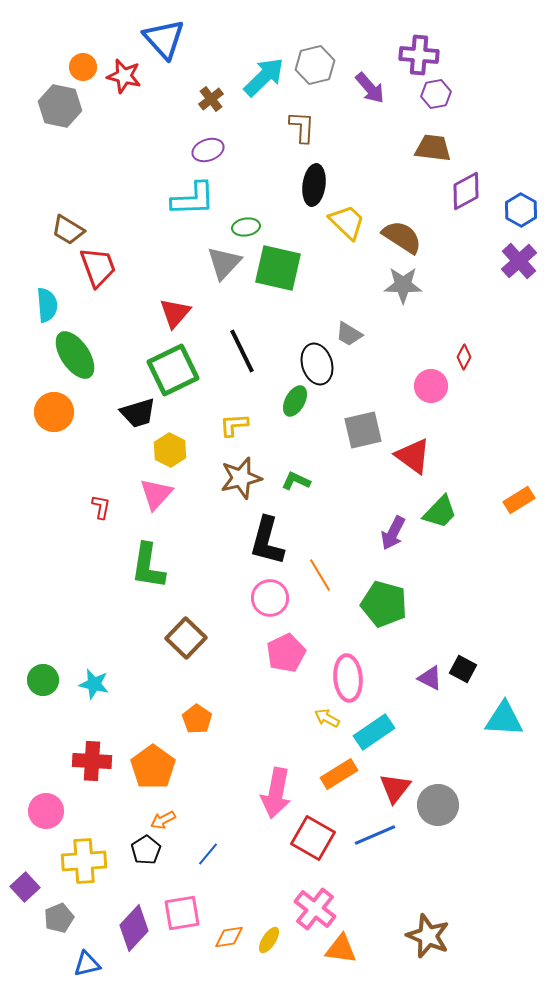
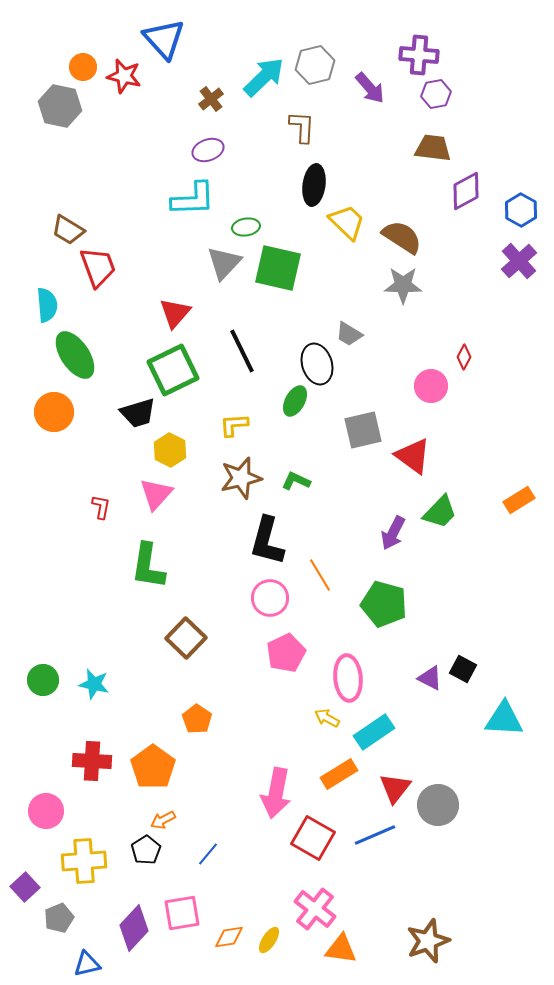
brown star at (428, 936): moved 5 px down; rotated 30 degrees clockwise
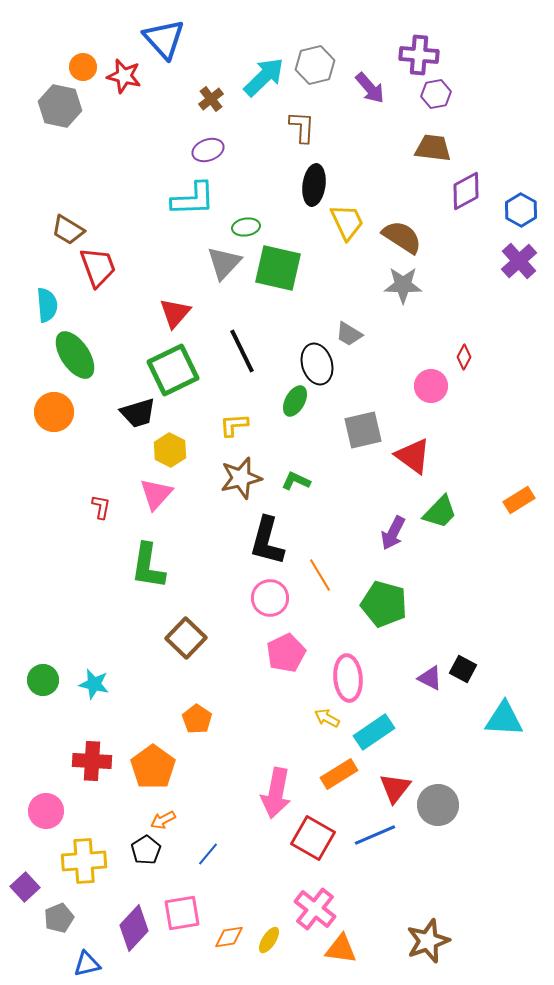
yellow trapezoid at (347, 222): rotated 21 degrees clockwise
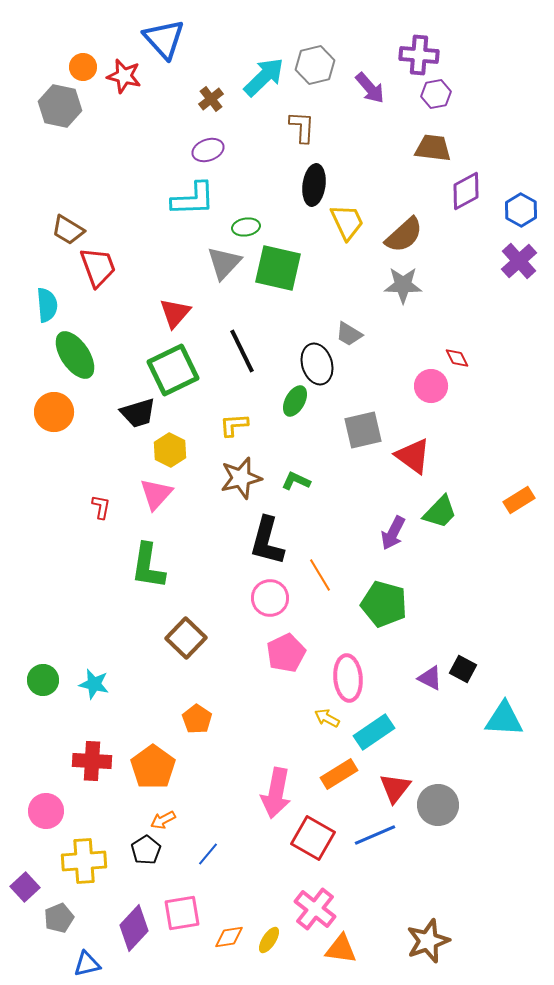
brown semicircle at (402, 237): moved 2 px right, 2 px up; rotated 105 degrees clockwise
red diamond at (464, 357): moved 7 px left, 1 px down; rotated 55 degrees counterclockwise
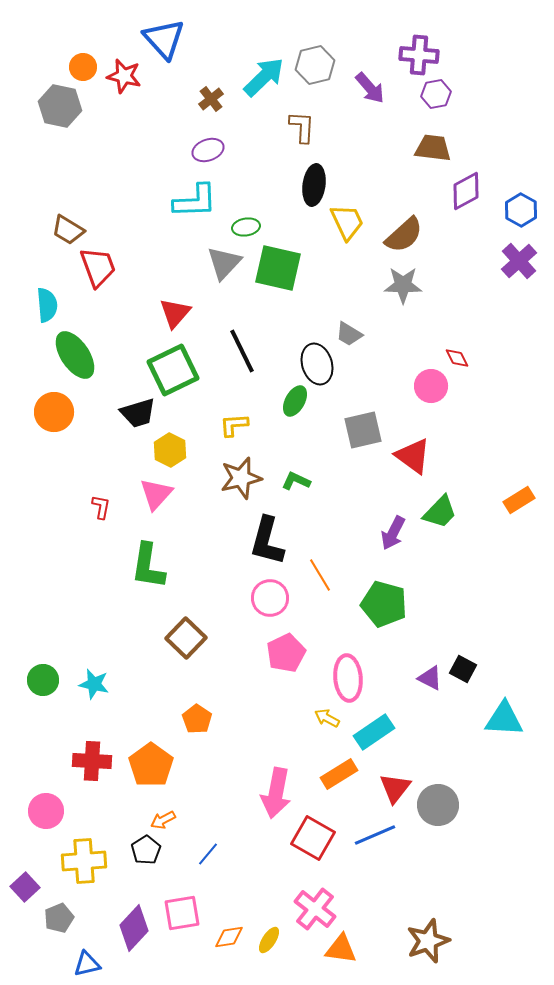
cyan L-shape at (193, 199): moved 2 px right, 2 px down
orange pentagon at (153, 767): moved 2 px left, 2 px up
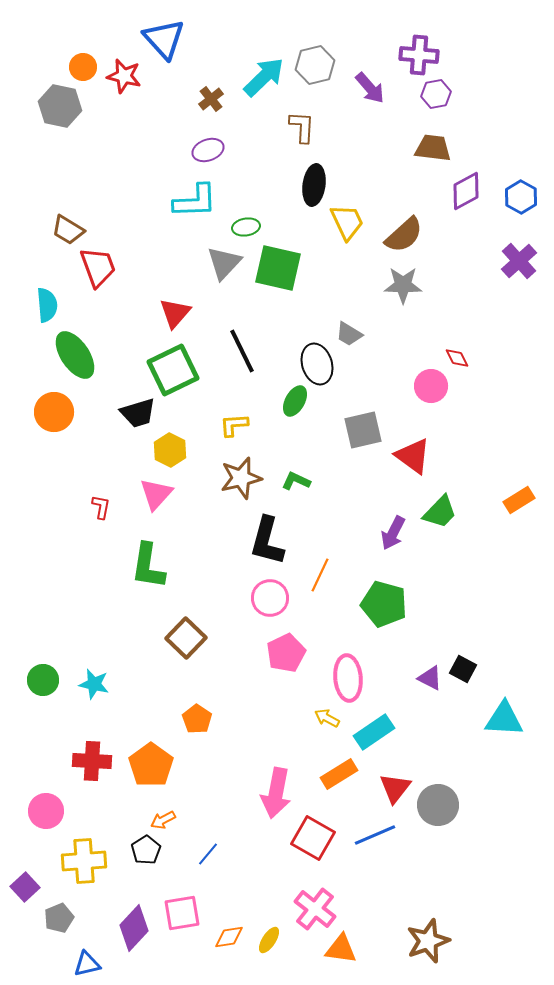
blue hexagon at (521, 210): moved 13 px up
orange line at (320, 575): rotated 56 degrees clockwise
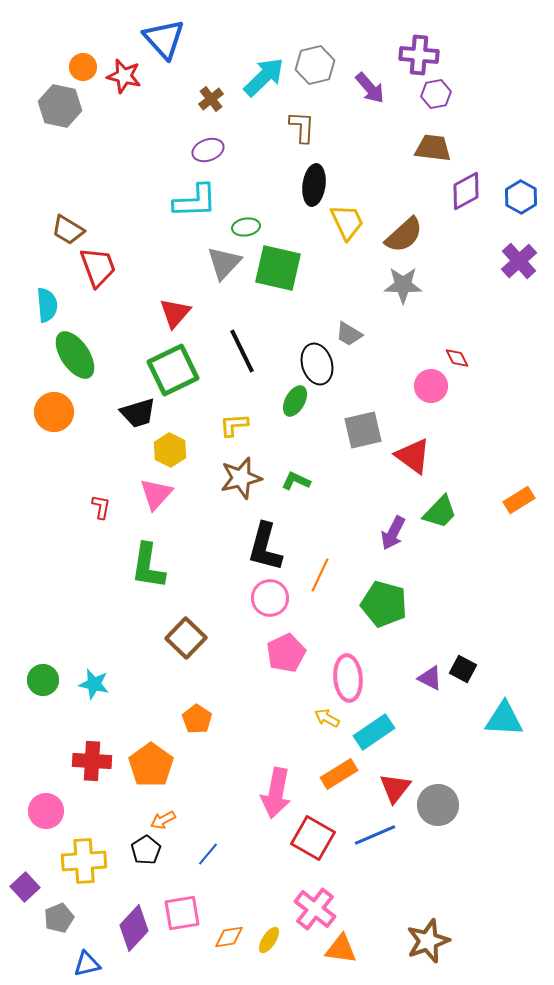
black L-shape at (267, 541): moved 2 px left, 6 px down
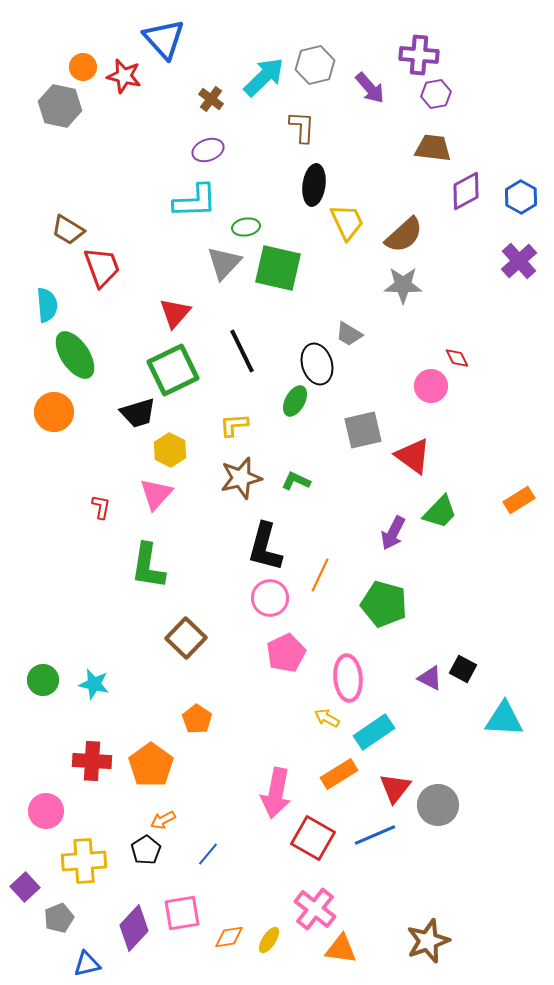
brown cross at (211, 99): rotated 15 degrees counterclockwise
red trapezoid at (98, 267): moved 4 px right
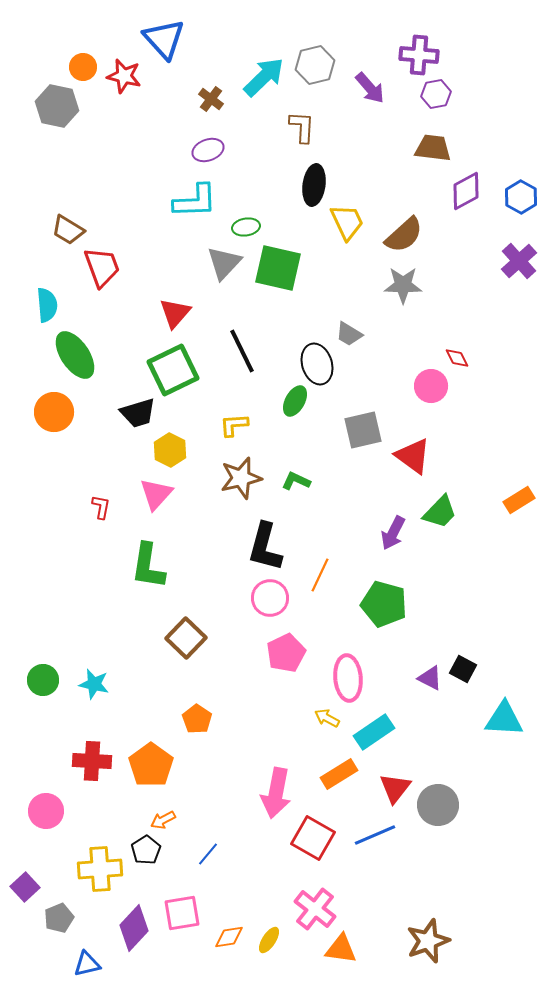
gray hexagon at (60, 106): moved 3 px left
yellow cross at (84, 861): moved 16 px right, 8 px down
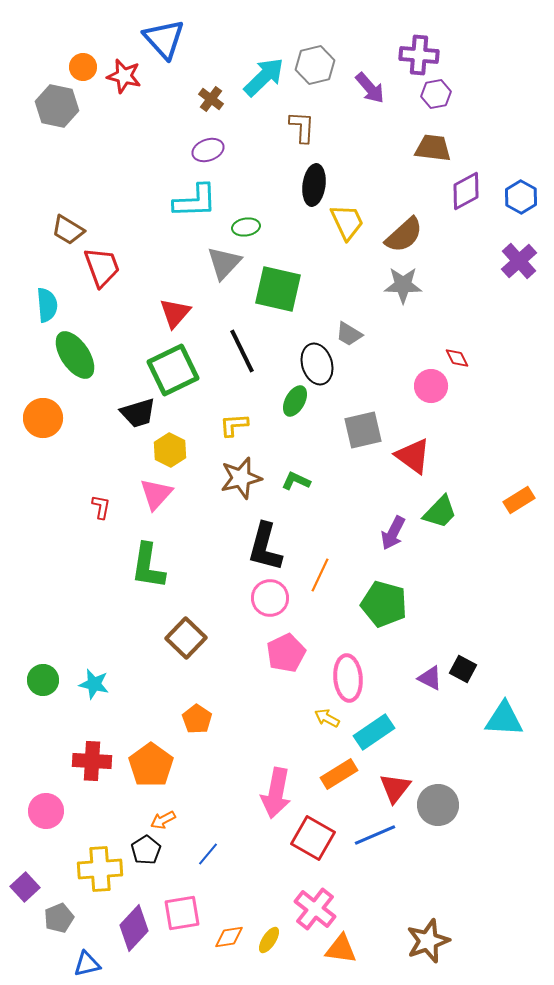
green square at (278, 268): moved 21 px down
orange circle at (54, 412): moved 11 px left, 6 px down
